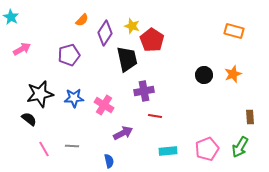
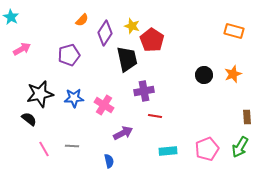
brown rectangle: moved 3 px left
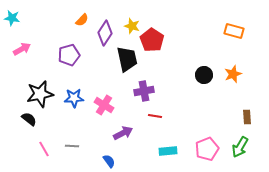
cyan star: moved 1 px right, 1 px down; rotated 21 degrees counterclockwise
blue semicircle: rotated 24 degrees counterclockwise
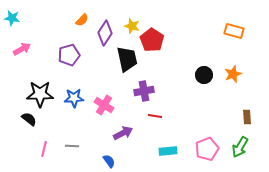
black star: rotated 12 degrees clockwise
pink line: rotated 42 degrees clockwise
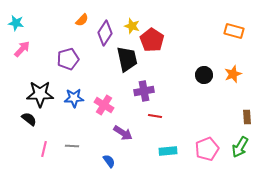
cyan star: moved 4 px right, 5 px down
pink arrow: rotated 18 degrees counterclockwise
purple pentagon: moved 1 px left, 4 px down
purple arrow: rotated 60 degrees clockwise
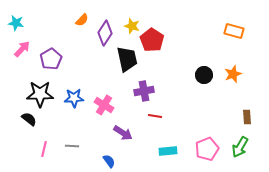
purple pentagon: moved 17 px left; rotated 15 degrees counterclockwise
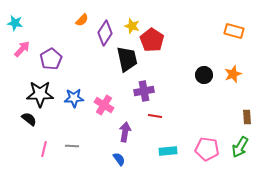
cyan star: moved 1 px left
purple arrow: moved 2 px right, 1 px up; rotated 114 degrees counterclockwise
pink pentagon: rotated 30 degrees clockwise
blue semicircle: moved 10 px right, 2 px up
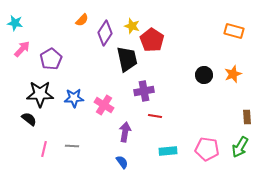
blue semicircle: moved 3 px right, 3 px down
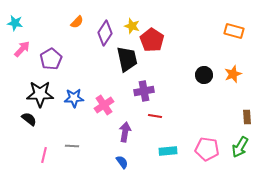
orange semicircle: moved 5 px left, 2 px down
pink cross: rotated 24 degrees clockwise
pink line: moved 6 px down
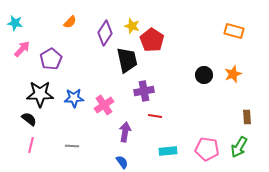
orange semicircle: moved 7 px left
black trapezoid: moved 1 px down
green arrow: moved 1 px left
pink line: moved 13 px left, 10 px up
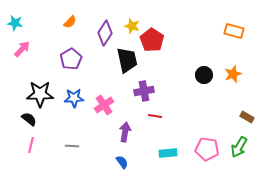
purple pentagon: moved 20 px right
brown rectangle: rotated 56 degrees counterclockwise
cyan rectangle: moved 2 px down
